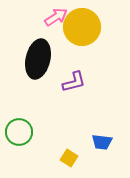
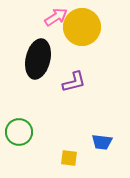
yellow square: rotated 24 degrees counterclockwise
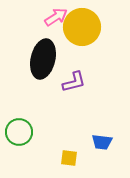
black ellipse: moved 5 px right
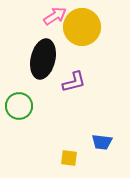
pink arrow: moved 1 px left, 1 px up
green circle: moved 26 px up
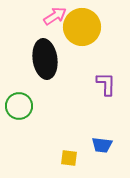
black ellipse: moved 2 px right; rotated 21 degrees counterclockwise
purple L-shape: moved 32 px right, 2 px down; rotated 75 degrees counterclockwise
blue trapezoid: moved 3 px down
